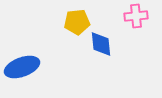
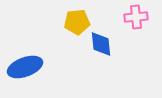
pink cross: moved 1 px down
blue ellipse: moved 3 px right
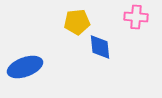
pink cross: rotated 10 degrees clockwise
blue diamond: moved 1 px left, 3 px down
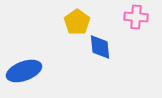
yellow pentagon: rotated 30 degrees counterclockwise
blue ellipse: moved 1 px left, 4 px down
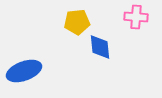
yellow pentagon: rotated 30 degrees clockwise
